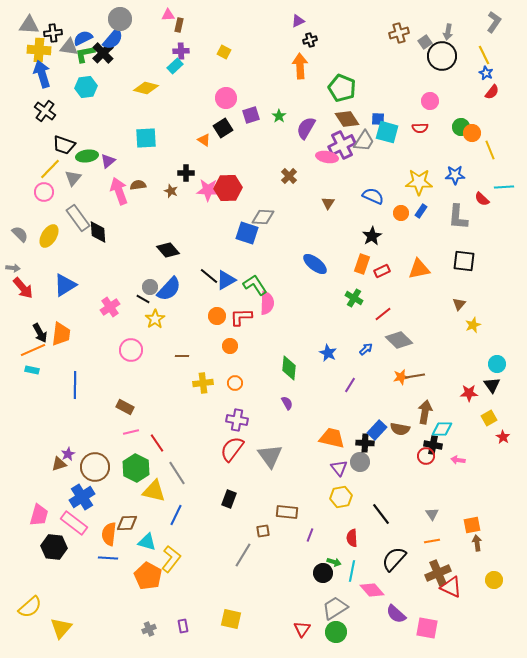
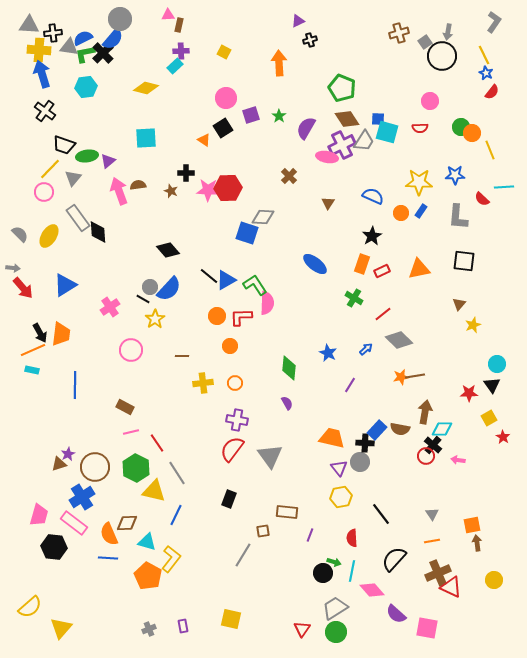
orange arrow at (300, 66): moved 21 px left, 3 px up
black cross at (433, 445): rotated 30 degrees clockwise
orange semicircle at (109, 534): rotated 30 degrees counterclockwise
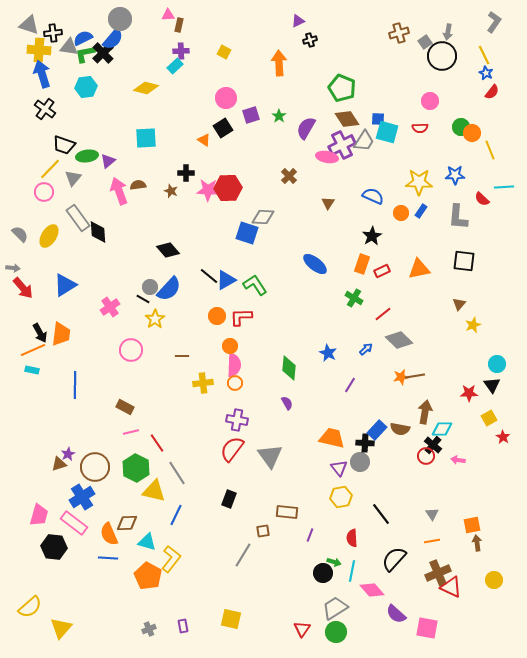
gray triangle at (29, 25): rotated 15 degrees clockwise
black cross at (45, 111): moved 2 px up
pink semicircle at (267, 303): moved 33 px left, 62 px down
